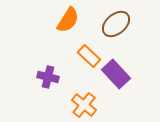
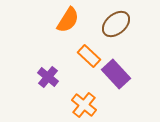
purple cross: rotated 25 degrees clockwise
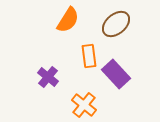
orange rectangle: rotated 40 degrees clockwise
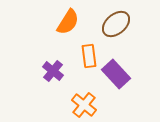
orange semicircle: moved 2 px down
purple cross: moved 5 px right, 6 px up
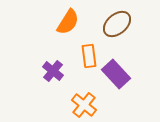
brown ellipse: moved 1 px right
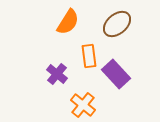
purple cross: moved 4 px right, 3 px down
orange cross: moved 1 px left
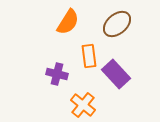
purple cross: rotated 25 degrees counterclockwise
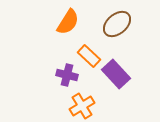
orange rectangle: rotated 40 degrees counterclockwise
purple cross: moved 10 px right, 1 px down
orange cross: moved 1 px left, 1 px down; rotated 20 degrees clockwise
